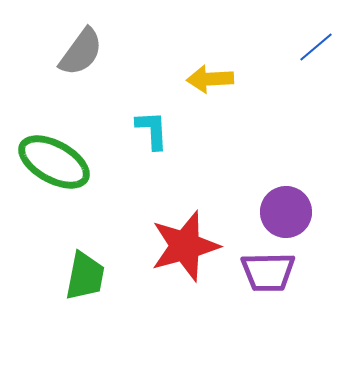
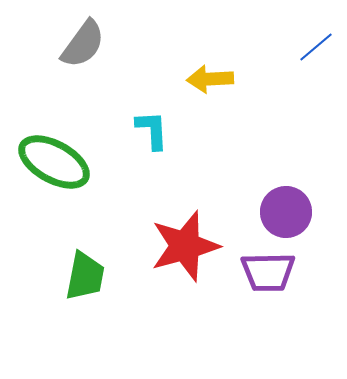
gray semicircle: moved 2 px right, 8 px up
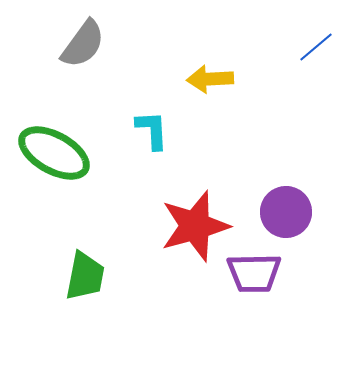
green ellipse: moved 9 px up
red star: moved 10 px right, 20 px up
purple trapezoid: moved 14 px left, 1 px down
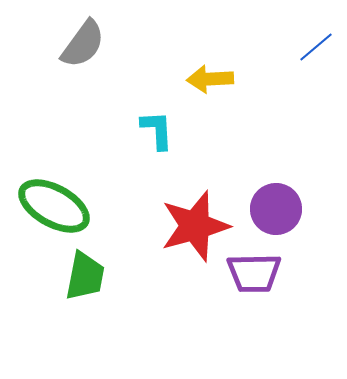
cyan L-shape: moved 5 px right
green ellipse: moved 53 px down
purple circle: moved 10 px left, 3 px up
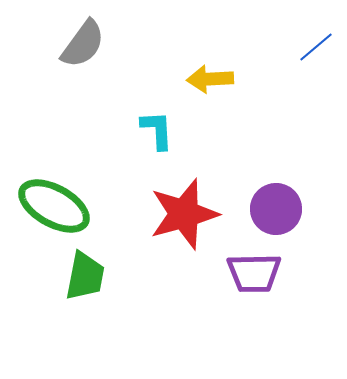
red star: moved 11 px left, 12 px up
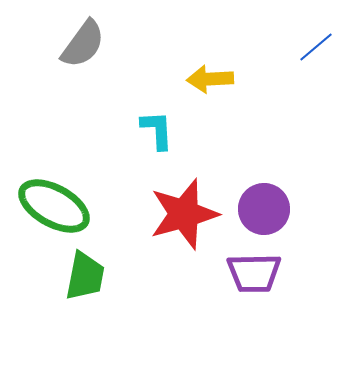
purple circle: moved 12 px left
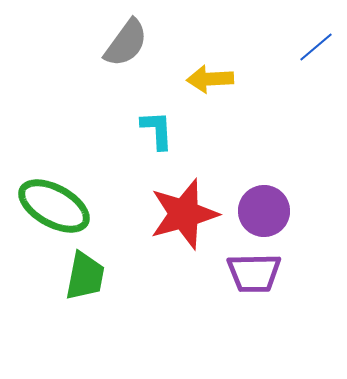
gray semicircle: moved 43 px right, 1 px up
purple circle: moved 2 px down
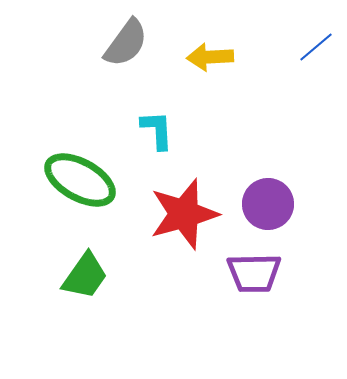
yellow arrow: moved 22 px up
green ellipse: moved 26 px right, 26 px up
purple circle: moved 4 px right, 7 px up
green trapezoid: rotated 24 degrees clockwise
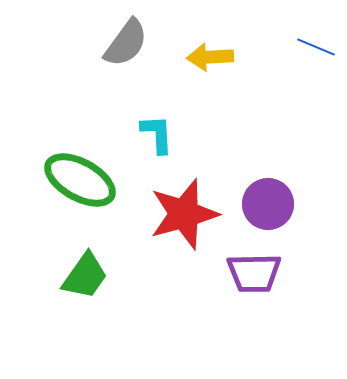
blue line: rotated 63 degrees clockwise
cyan L-shape: moved 4 px down
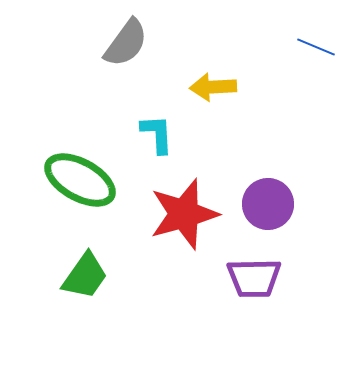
yellow arrow: moved 3 px right, 30 px down
purple trapezoid: moved 5 px down
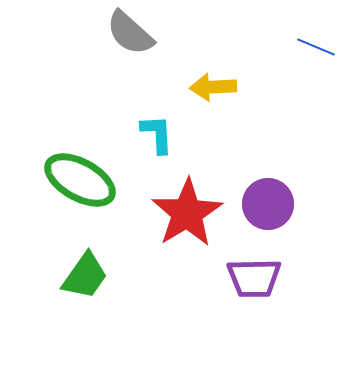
gray semicircle: moved 4 px right, 10 px up; rotated 96 degrees clockwise
red star: moved 3 px right, 1 px up; rotated 16 degrees counterclockwise
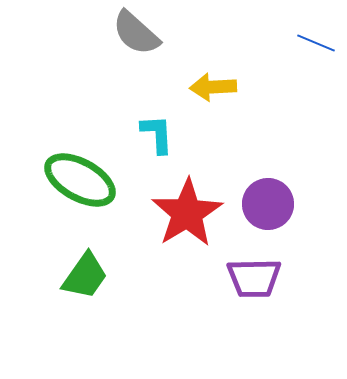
gray semicircle: moved 6 px right
blue line: moved 4 px up
